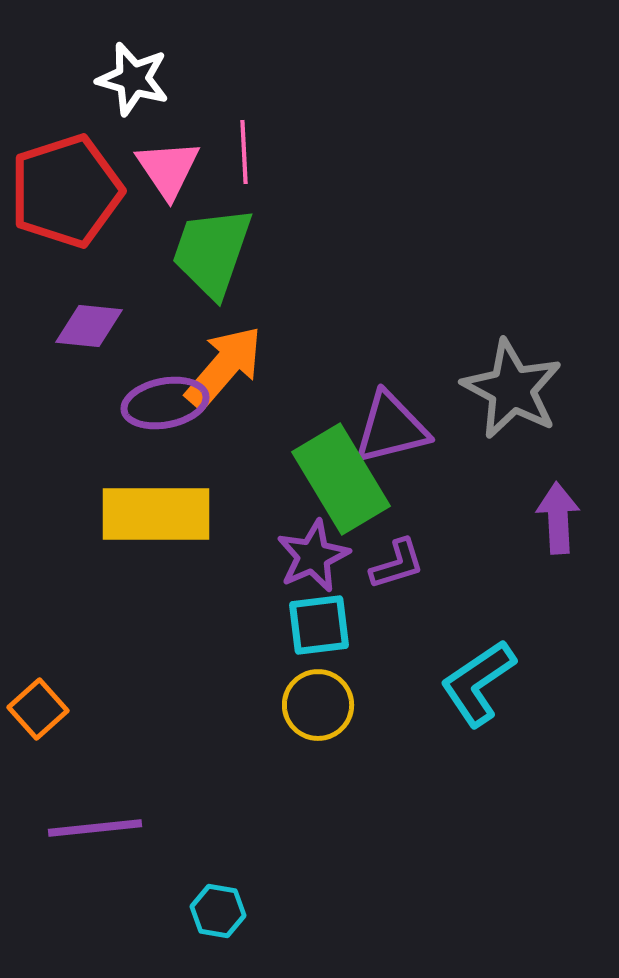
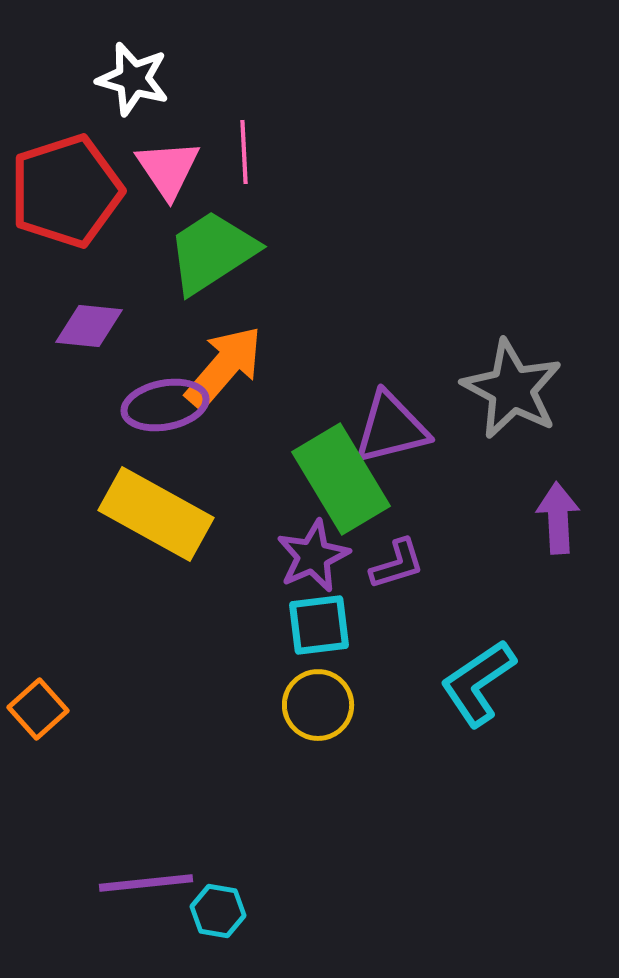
green trapezoid: rotated 38 degrees clockwise
purple ellipse: moved 2 px down
yellow rectangle: rotated 29 degrees clockwise
purple line: moved 51 px right, 55 px down
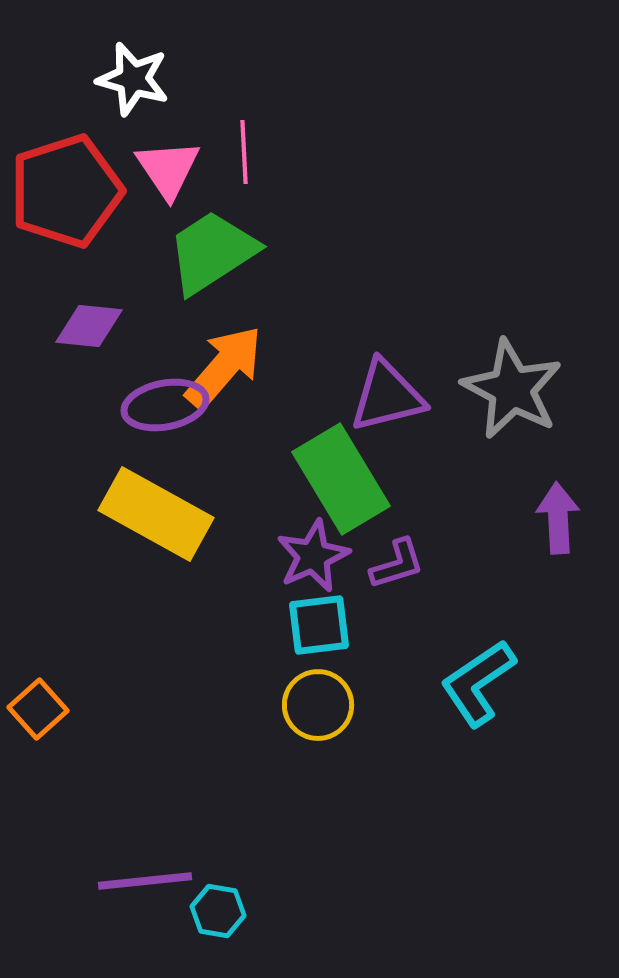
purple triangle: moved 4 px left, 32 px up
purple line: moved 1 px left, 2 px up
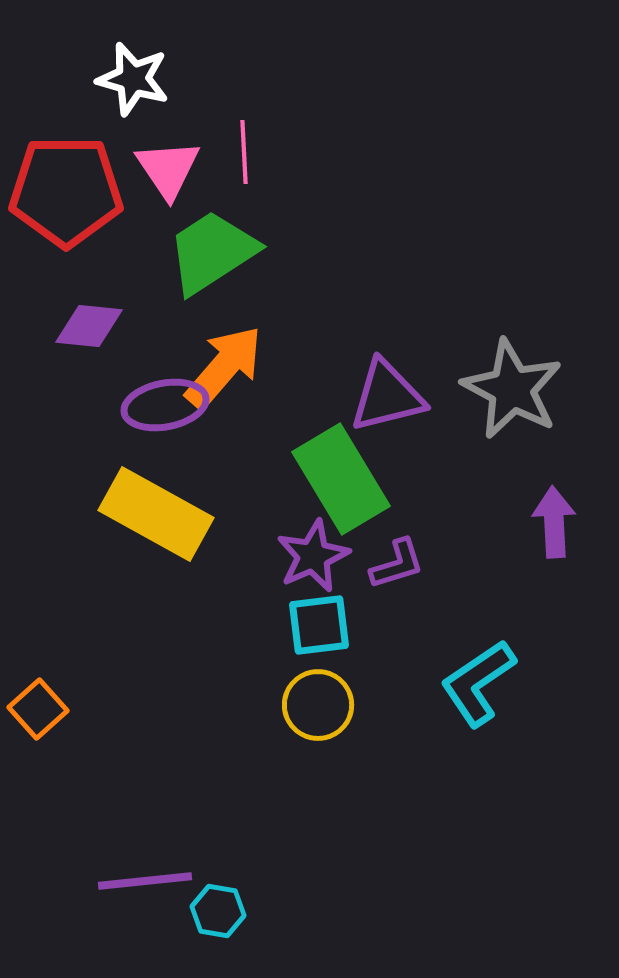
red pentagon: rotated 18 degrees clockwise
purple arrow: moved 4 px left, 4 px down
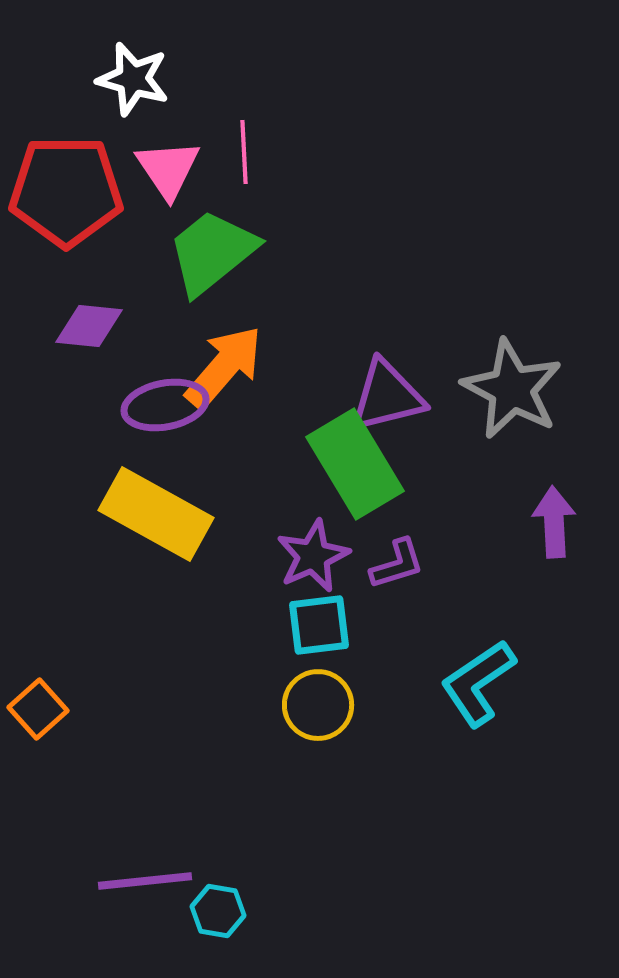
green trapezoid: rotated 6 degrees counterclockwise
green rectangle: moved 14 px right, 15 px up
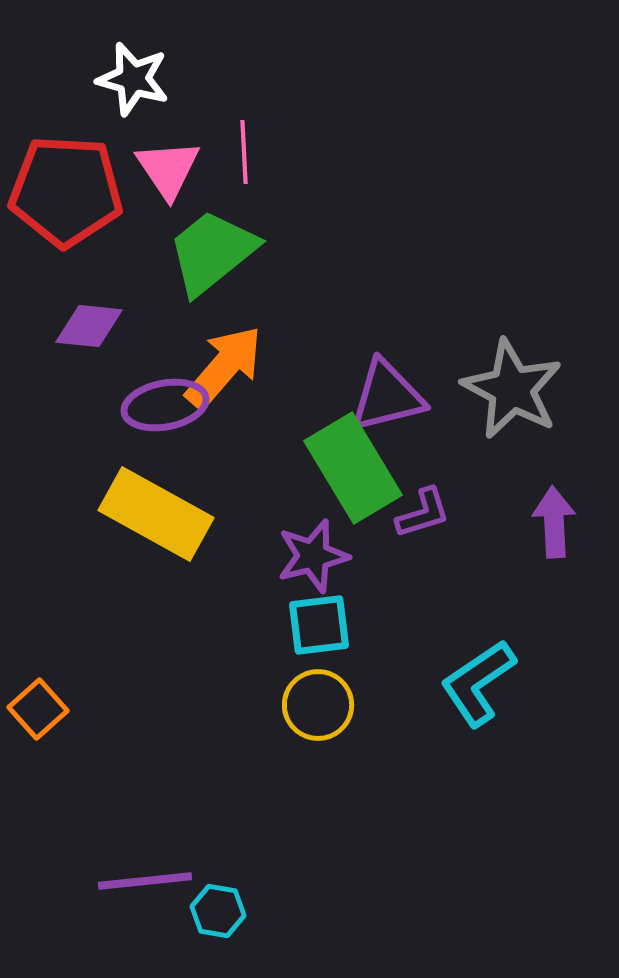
red pentagon: rotated 3 degrees clockwise
green rectangle: moved 2 px left, 4 px down
purple star: rotated 10 degrees clockwise
purple L-shape: moved 26 px right, 51 px up
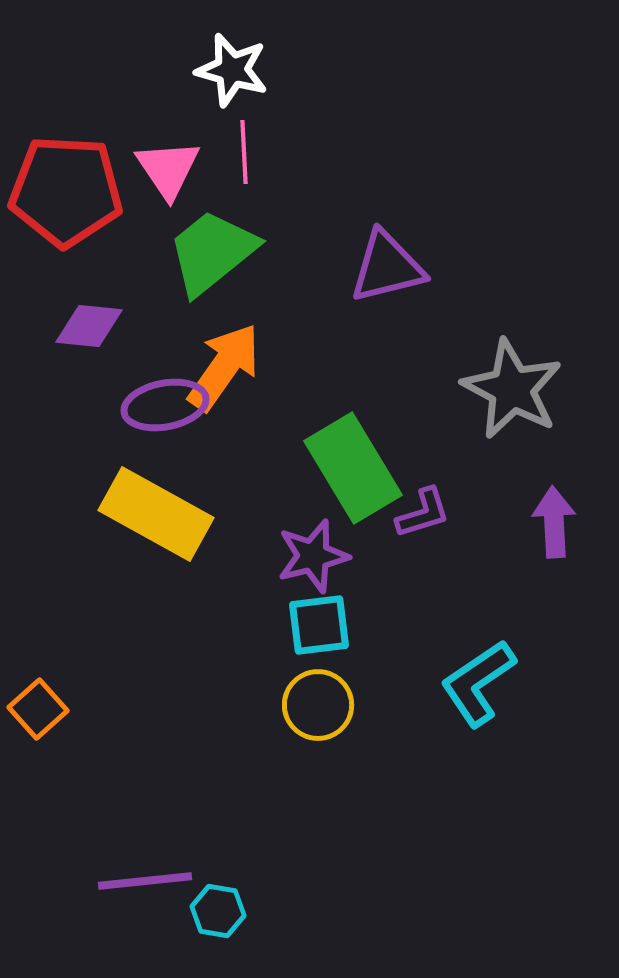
white star: moved 99 px right, 9 px up
orange arrow: rotated 6 degrees counterclockwise
purple triangle: moved 129 px up
